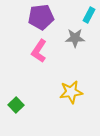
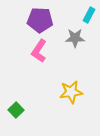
purple pentagon: moved 1 px left, 3 px down; rotated 10 degrees clockwise
green square: moved 5 px down
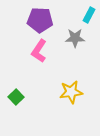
green square: moved 13 px up
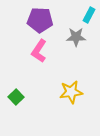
gray star: moved 1 px right, 1 px up
